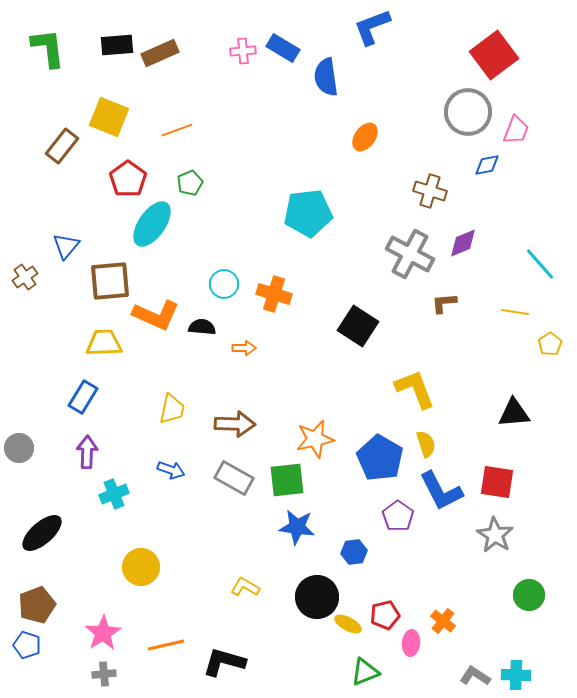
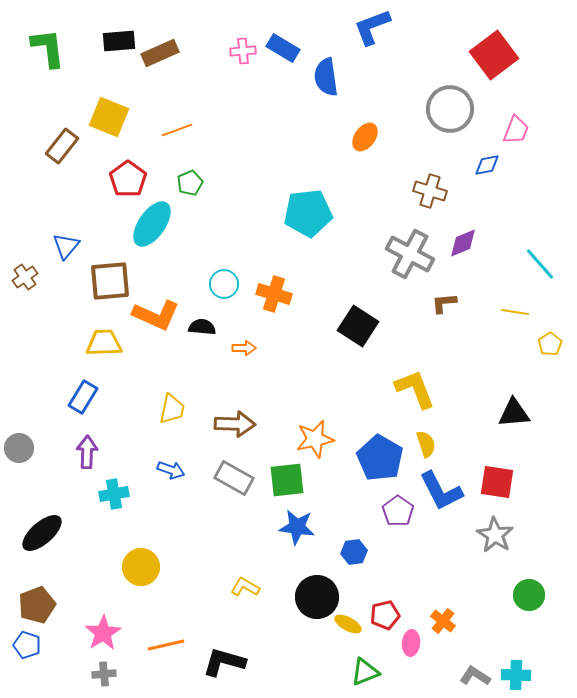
black rectangle at (117, 45): moved 2 px right, 4 px up
gray circle at (468, 112): moved 18 px left, 3 px up
cyan cross at (114, 494): rotated 12 degrees clockwise
purple pentagon at (398, 516): moved 5 px up
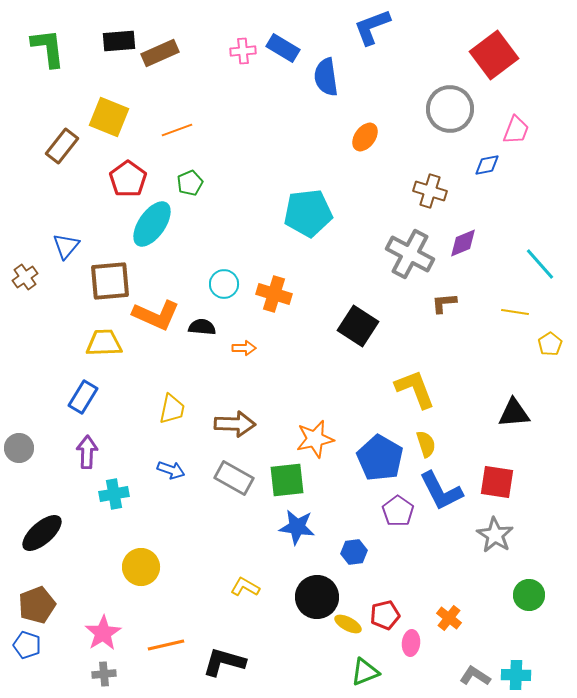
orange cross at (443, 621): moved 6 px right, 3 px up
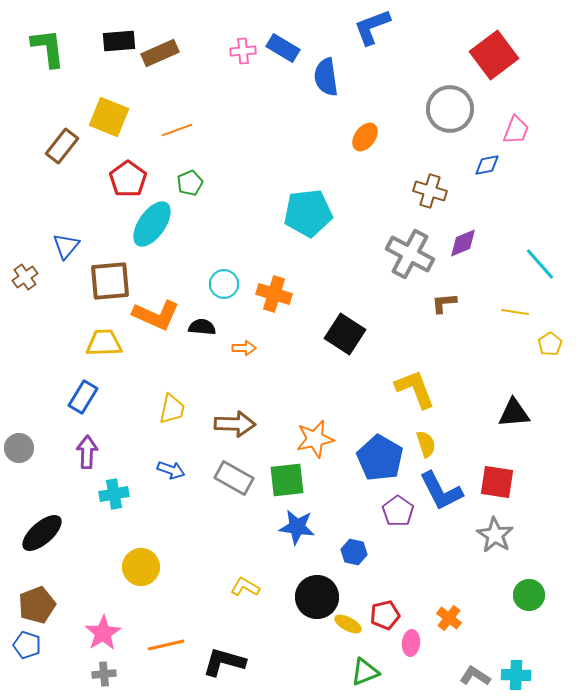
black square at (358, 326): moved 13 px left, 8 px down
blue hexagon at (354, 552): rotated 20 degrees clockwise
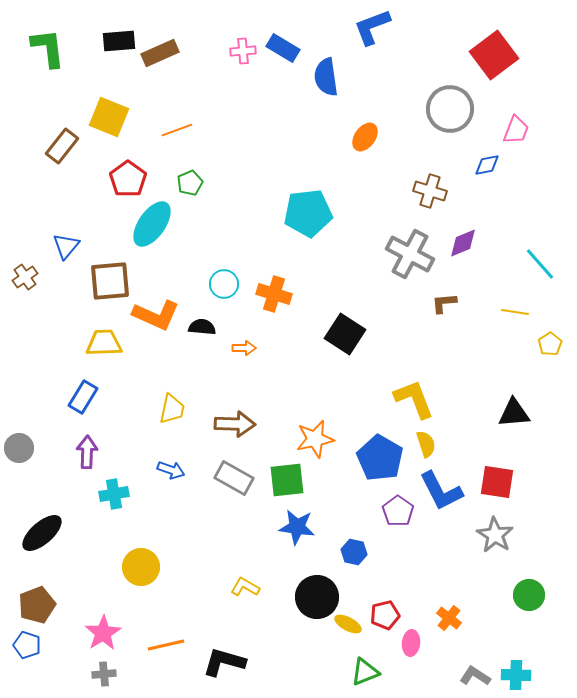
yellow L-shape at (415, 389): moved 1 px left, 10 px down
